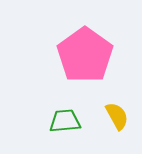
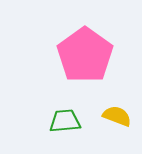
yellow semicircle: rotated 40 degrees counterclockwise
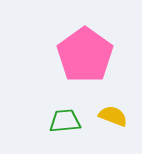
yellow semicircle: moved 4 px left
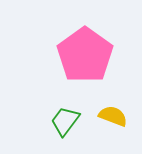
green trapezoid: rotated 48 degrees counterclockwise
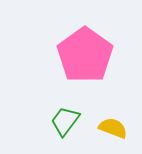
yellow semicircle: moved 12 px down
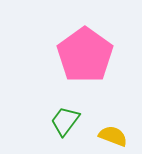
yellow semicircle: moved 8 px down
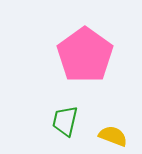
green trapezoid: rotated 24 degrees counterclockwise
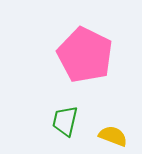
pink pentagon: rotated 10 degrees counterclockwise
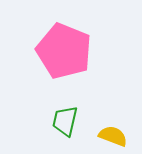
pink pentagon: moved 21 px left, 4 px up; rotated 4 degrees counterclockwise
